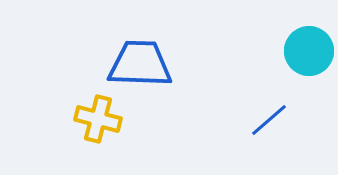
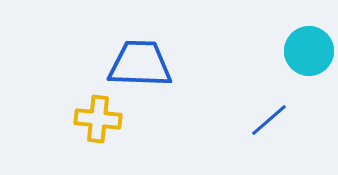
yellow cross: rotated 9 degrees counterclockwise
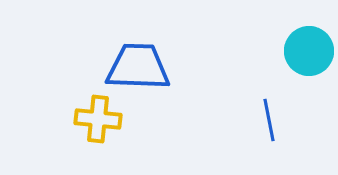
blue trapezoid: moved 2 px left, 3 px down
blue line: rotated 60 degrees counterclockwise
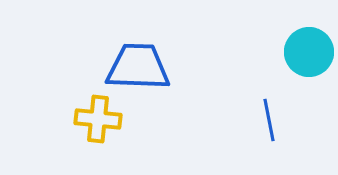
cyan circle: moved 1 px down
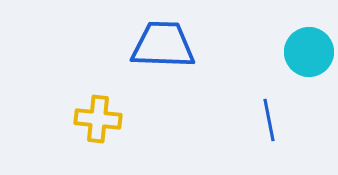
blue trapezoid: moved 25 px right, 22 px up
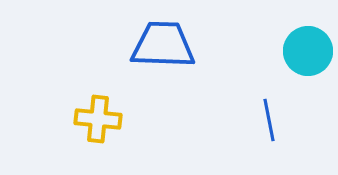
cyan circle: moved 1 px left, 1 px up
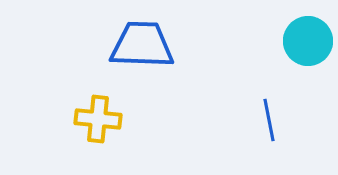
blue trapezoid: moved 21 px left
cyan circle: moved 10 px up
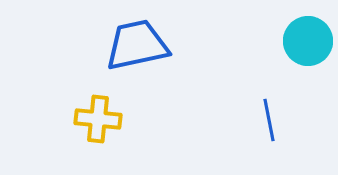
blue trapezoid: moved 5 px left; rotated 14 degrees counterclockwise
